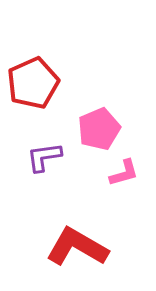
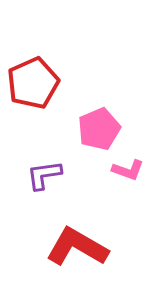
purple L-shape: moved 18 px down
pink L-shape: moved 4 px right, 3 px up; rotated 36 degrees clockwise
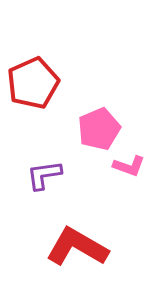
pink L-shape: moved 1 px right, 4 px up
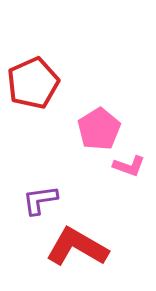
pink pentagon: rotated 9 degrees counterclockwise
purple L-shape: moved 4 px left, 25 px down
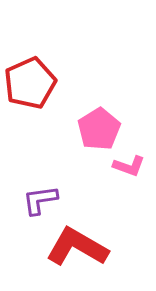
red pentagon: moved 3 px left
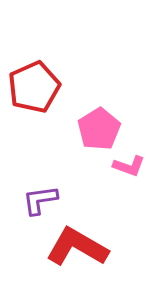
red pentagon: moved 4 px right, 4 px down
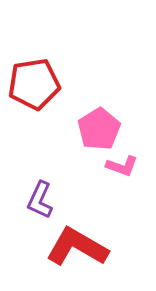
red pentagon: moved 3 px up; rotated 15 degrees clockwise
pink L-shape: moved 7 px left
purple L-shape: rotated 57 degrees counterclockwise
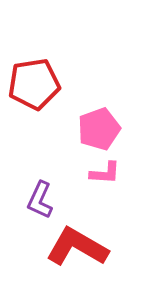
pink pentagon: rotated 12 degrees clockwise
pink L-shape: moved 17 px left, 7 px down; rotated 16 degrees counterclockwise
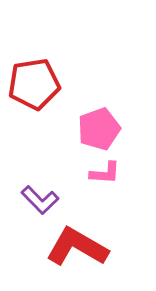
purple L-shape: rotated 69 degrees counterclockwise
